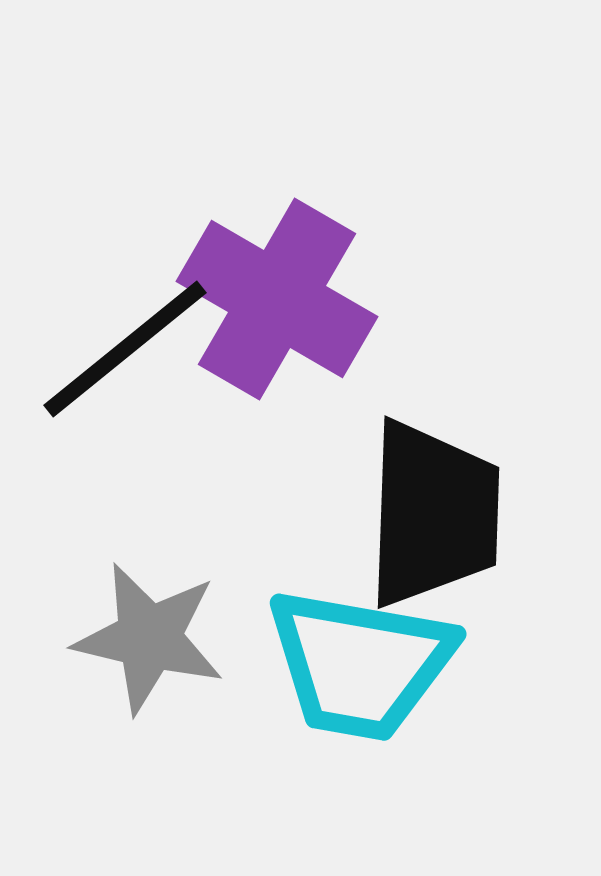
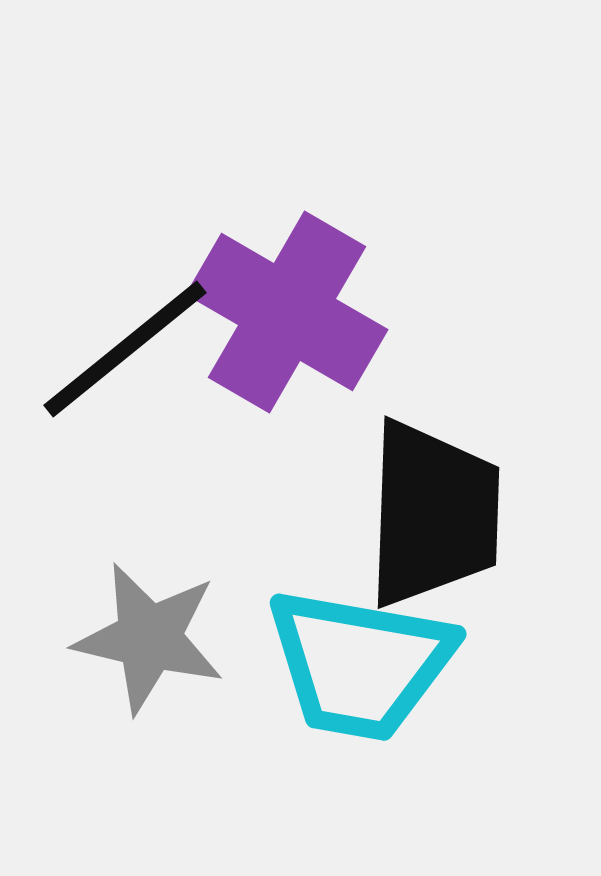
purple cross: moved 10 px right, 13 px down
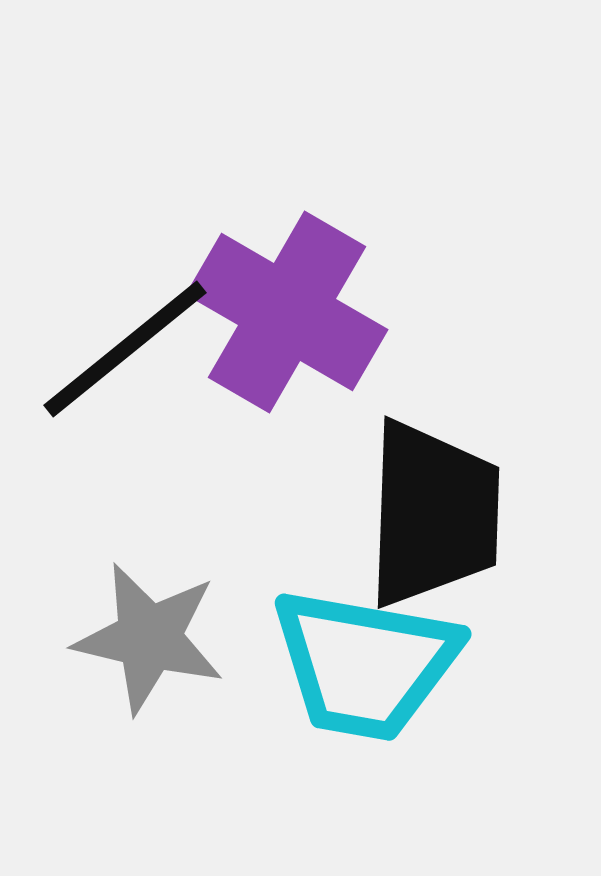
cyan trapezoid: moved 5 px right
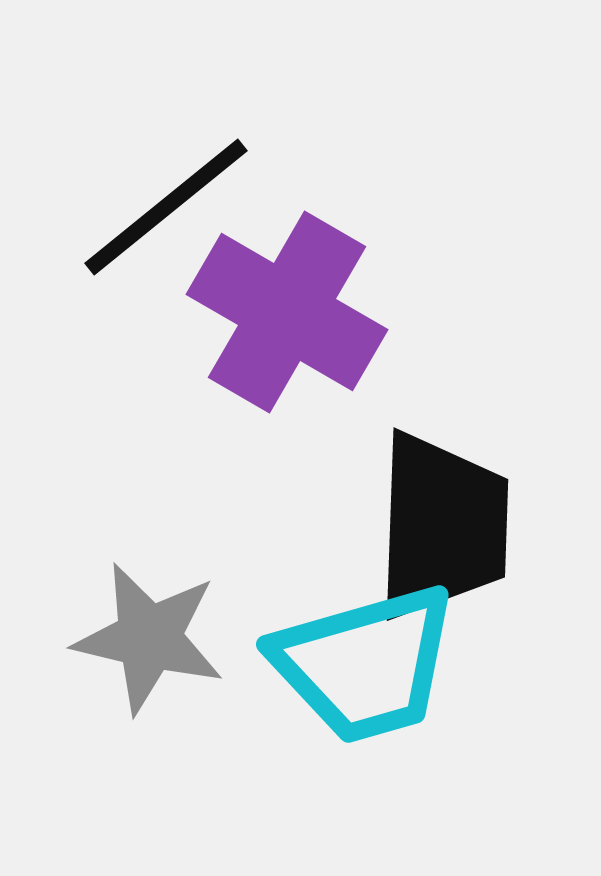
black line: moved 41 px right, 142 px up
black trapezoid: moved 9 px right, 12 px down
cyan trapezoid: rotated 26 degrees counterclockwise
